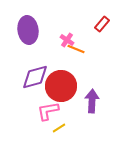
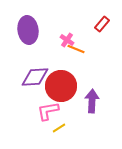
purple diamond: rotated 12 degrees clockwise
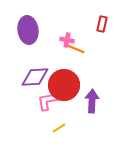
red rectangle: rotated 28 degrees counterclockwise
pink cross: rotated 24 degrees counterclockwise
red circle: moved 3 px right, 1 px up
pink L-shape: moved 10 px up
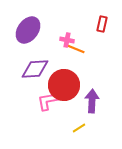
purple ellipse: rotated 44 degrees clockwise
purple diamond: moved 8 px up
yellow line: moved 20 px right
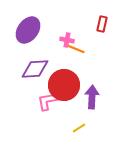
purple arrow: moved 4 px up
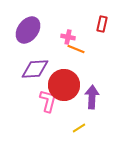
pink cross: moved 1 px right, 3 px up
pink L-shape: rotated 115 degrees clockwise
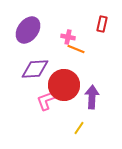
pink L-shape: moved 1 px left, 1 px up; rotated 125 degrees counterclockwise
yellow line: rotated 24 degrees counterclockwise
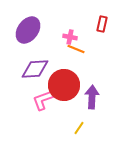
pink cross: moved 2 px right
pink L-shape: moved 4 px left
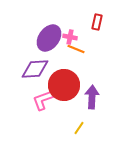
red rectangle: moved 5 px left, 2 px up
purple ellipse: moved 21 px right, 8 px down
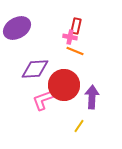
red rectangle: moved 21 px left, 4 px down
purple ellipse: moved 32 px left, 10 px up; rotated 24 degrees clockwise
orange line: moved 1 px left, 2 px down
yellow line: moved 2 px up
